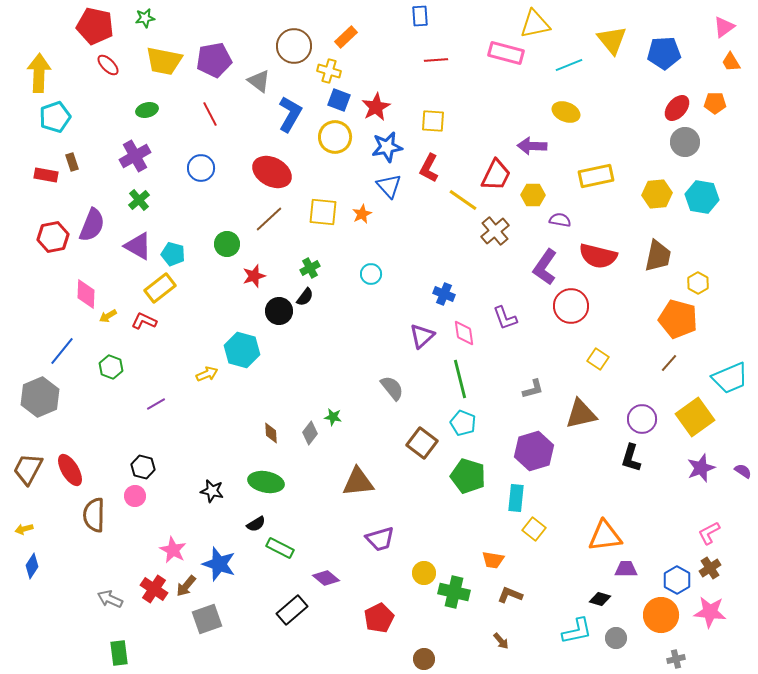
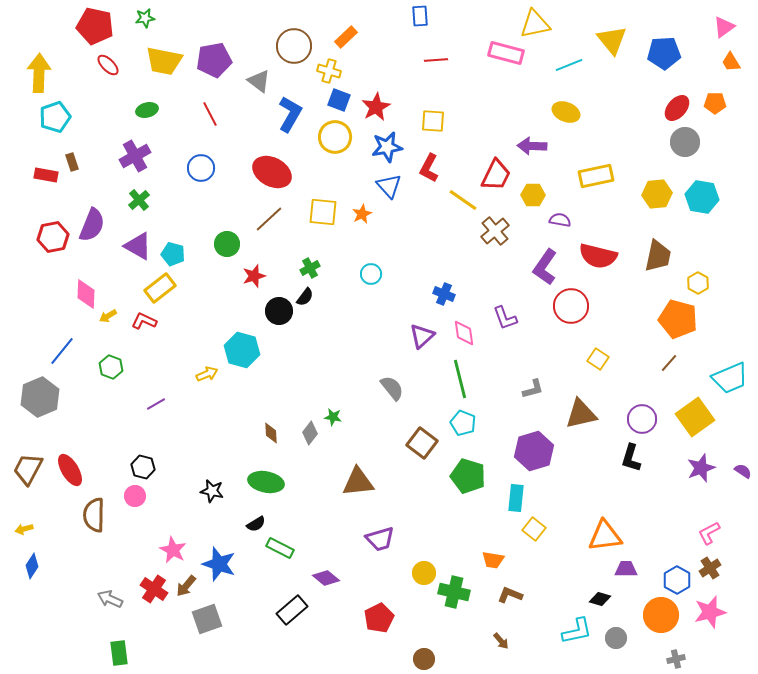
pink star at (710, 612): rotated 20 degrees counterclockwise
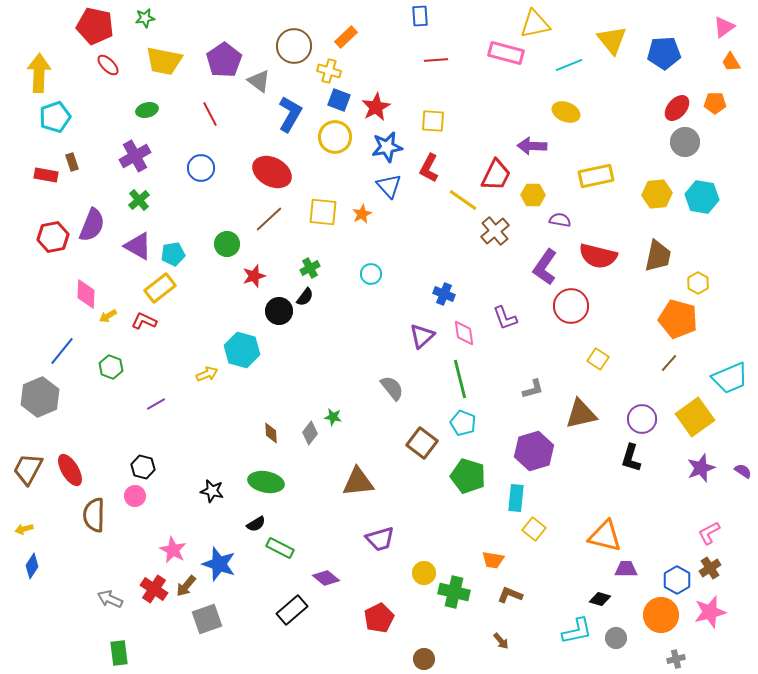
purple pentagon at (214, 60): moved 10 px right; rotated 24 degrees counterclockwise
cyan pentagon at (173, 254): rotated 25 degrees counterclockwise
orange triangle at (605, 536): rotated 21 degrees clockwise
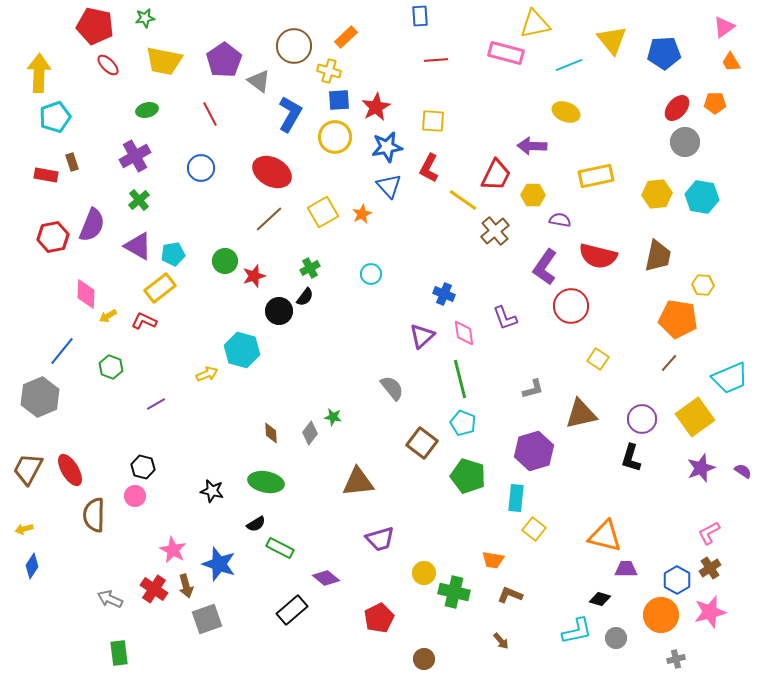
blue square at (339, 100): rotated 25 degrees counterclockwise
yellow square at (323, 212): rotated 36 degrees counterclockwise
green circle at (227, 244): moved 2 px left, 17 px down
yellow hexagon at (698, 283): moved 5 px right, 2 px down; rotated 25 degrees counterclockwise
orange pentagon at (678, 319): rotated 6 degrees counterclockwise
brown arrow at (186, 586): rotated 55 degrees counterclockwise
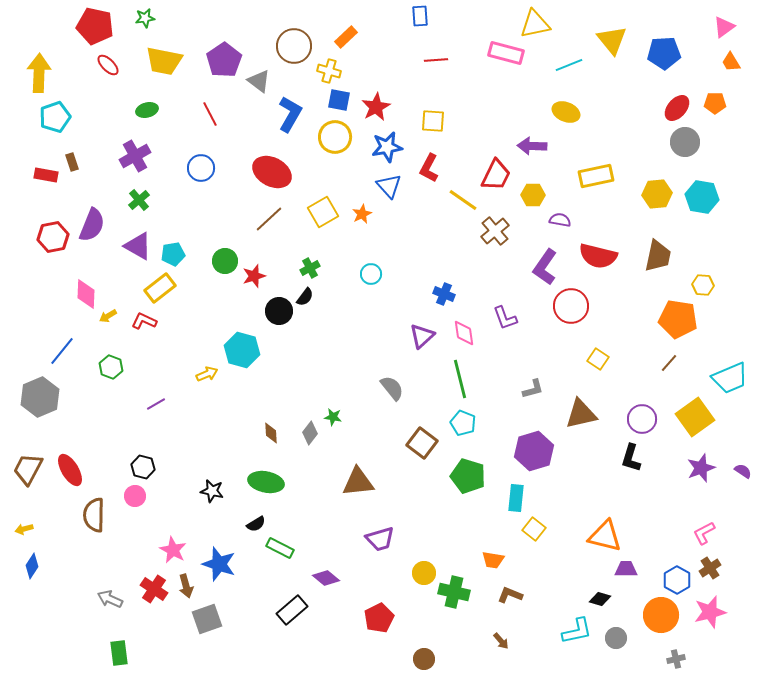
blue square at (339, 100): rotated 15 degrees clockwise
pink L-shape at (709, 533): moved 5 px left
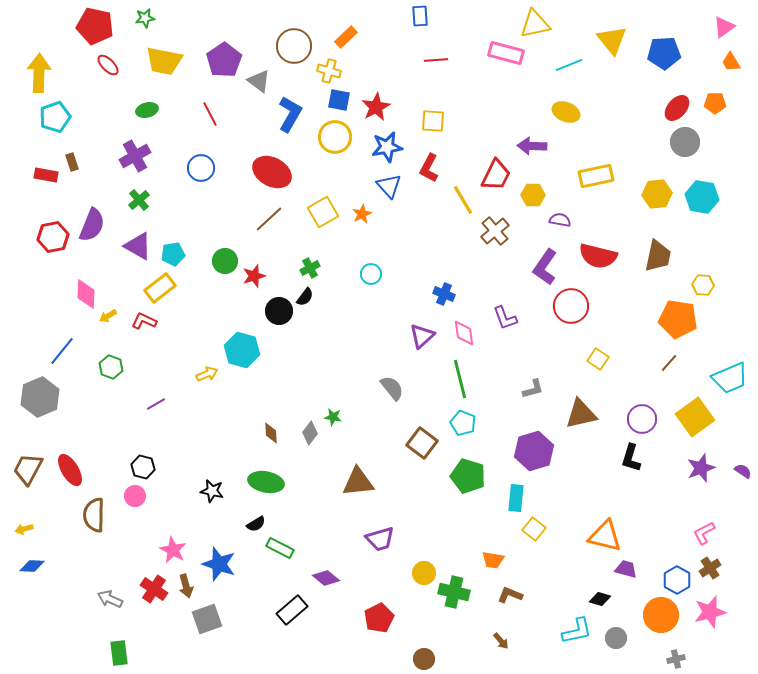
yellow line at (463, 200): rotated 24 degrees clockwise
blue diamond at (32, 566): rotated 60 degrees clockwise
purple trapezoid at (626, 569): rotated 15 degrees clockwise
